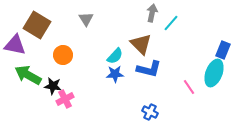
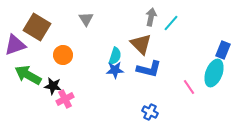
gray arrow: moved 1 px left, 4 px down
brown square: moved 2 px down
purple triangle: rotated 30 degrees counterclockwise
cyan semicircle: rotated 24 degrees counterclockwise
blue star: moved 4 px up
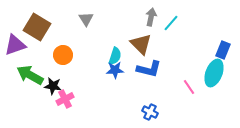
green arrow: moved 2 px right
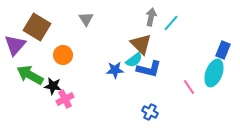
purple triangle: rotated 30 degrees counterclockwise
cyan semicircle: moved 19 px right, 4 px down; rotated 36 degrees clockwise
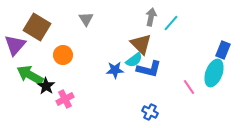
black star: moved 7 px left; rotated 24 degrees clockwise
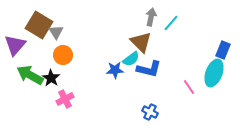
gray triangle: moved 30 px left, 13 px down
brown square: moved 2 px right, 2 px up
brown triangle: moved 2 px up
cyan semicircle: moved 3 px left, 1 px up
black star: moved 5 px right, 8 px up
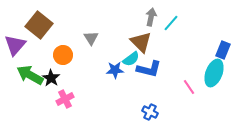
brown square: rotated 8 degrees clockwise
gray triangle: moved 35 px right, 6 px down
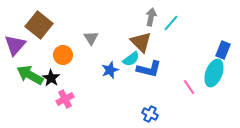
blue star: moved 5 px left; rotated 18 degrees counterclockwise
blue cross: moved 2 px down
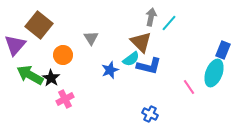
cyan line: moved 2 px left
blue L-shape: moved 3 px up
